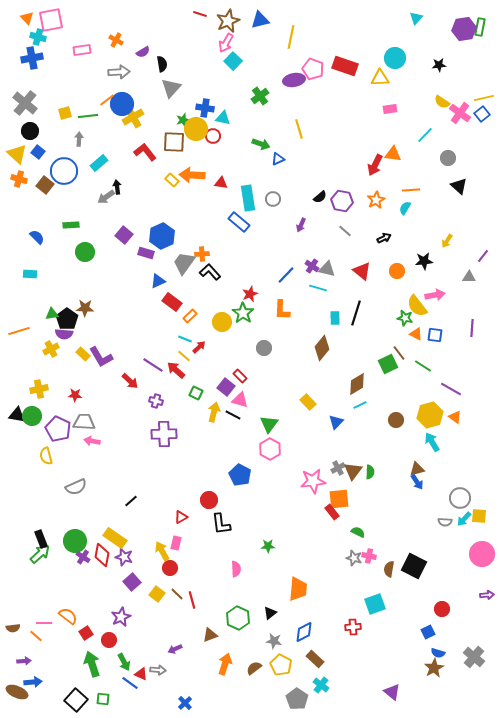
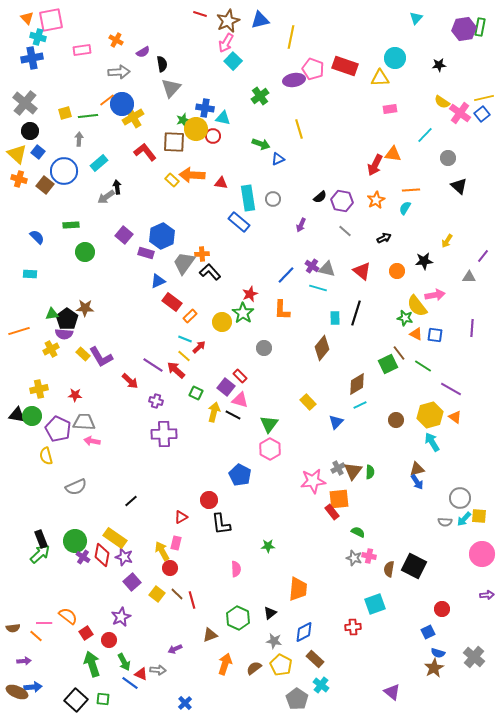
blue arrow at (33, 682): moved 5 px down
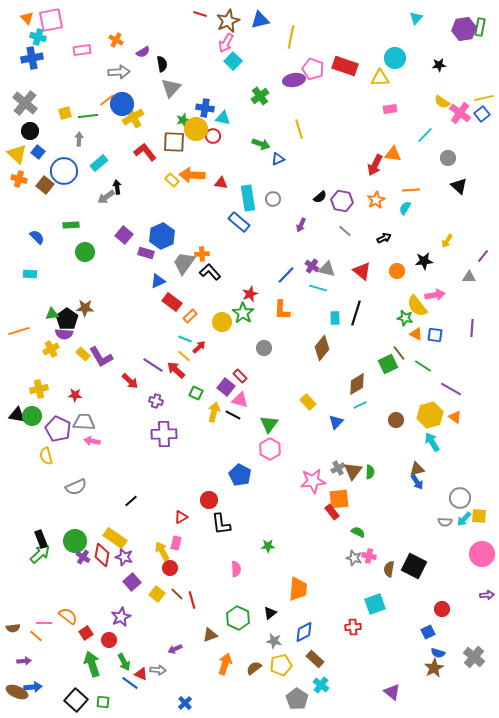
yellow pentagon at (281, 665): rotated 30 degrees clockwise
green square at (103, 699): moved 3 px down
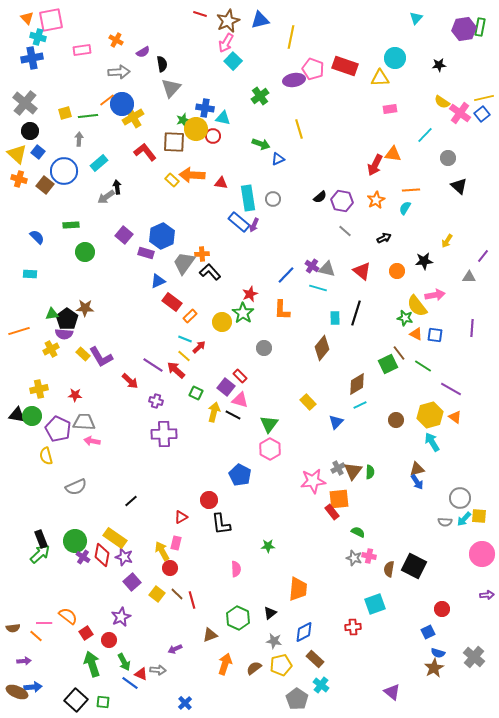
purple arrow at (301, 225): moved 47 px left
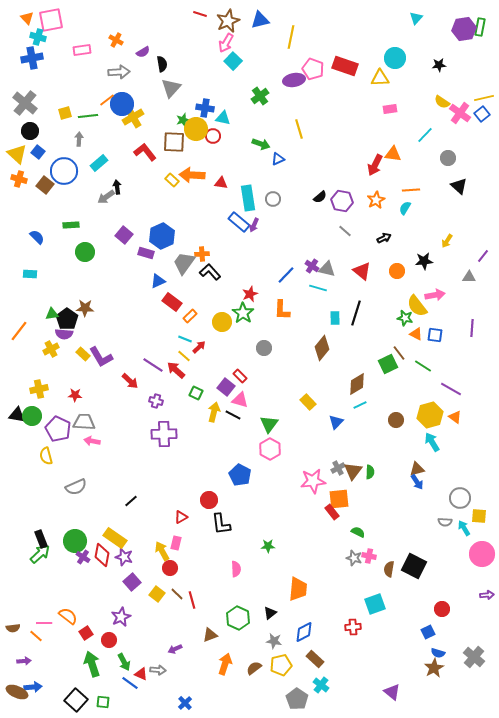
orange line at (19, 331): rotated 35 degrees counterclockwise
cyan arrow at (464, 519): moved 9 px down; rotated 105 degrees clockwise
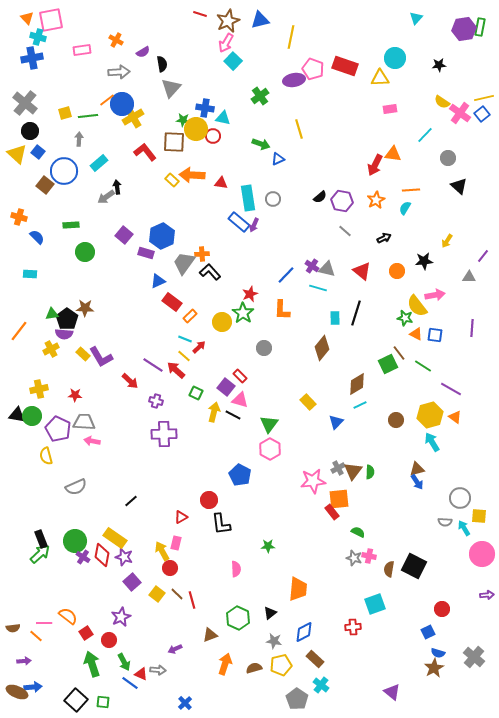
green star at (183, 120): rotated 24 degrees clockwise
orange cross at (19, 179): moved 38 px down
brown semicircle at (254, 668): rotated 21 degrees clockwise
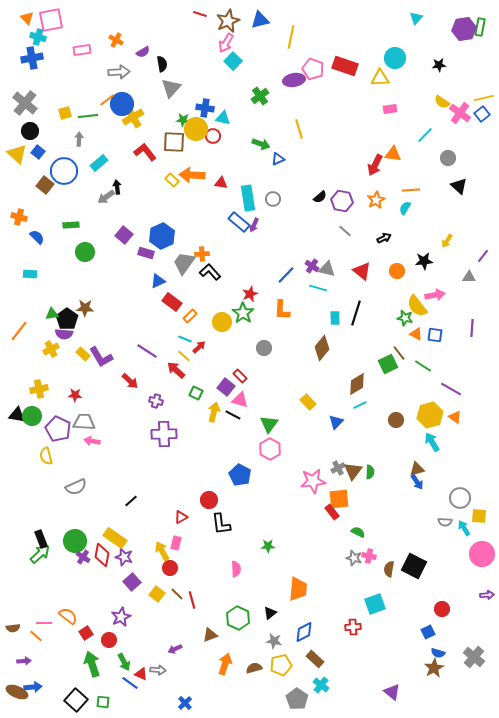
purple line at (153, 365): moved 6 px left, 14 px up
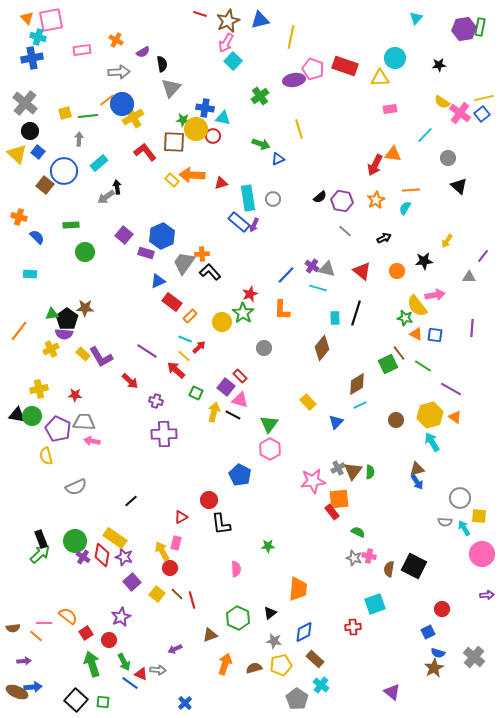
red triangle at (221, 183): rotated 24 degrees counterclockwise
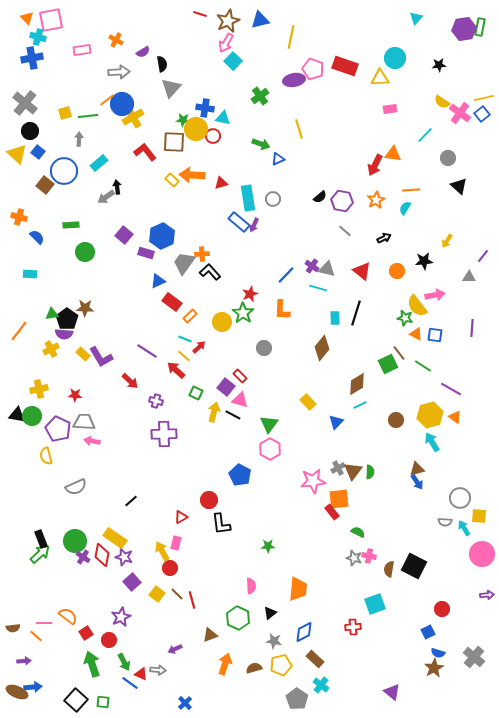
pink semicircle at (236, 569): moved 15 px right, 17 px down
